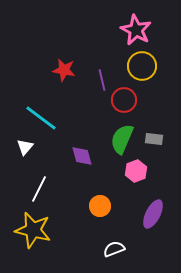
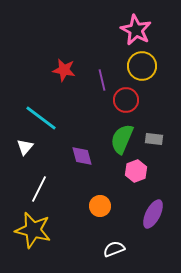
red circle: moved 2 px right
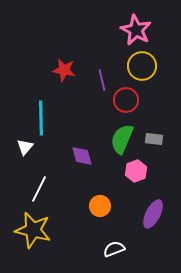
cyan line: rotated 52 degrees clockwise
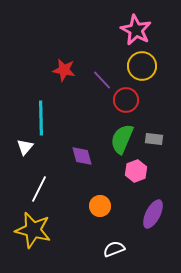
purple line: rotated 30 degrees counterclockwise
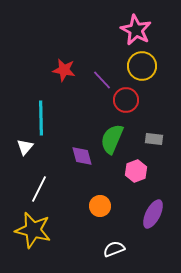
green semicircle: moved 10 px left
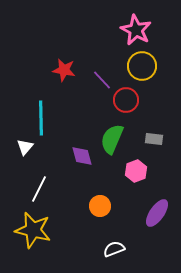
purple ellipse: moved 4 px right, 1 px up; rotated 8 degrees clockwise
